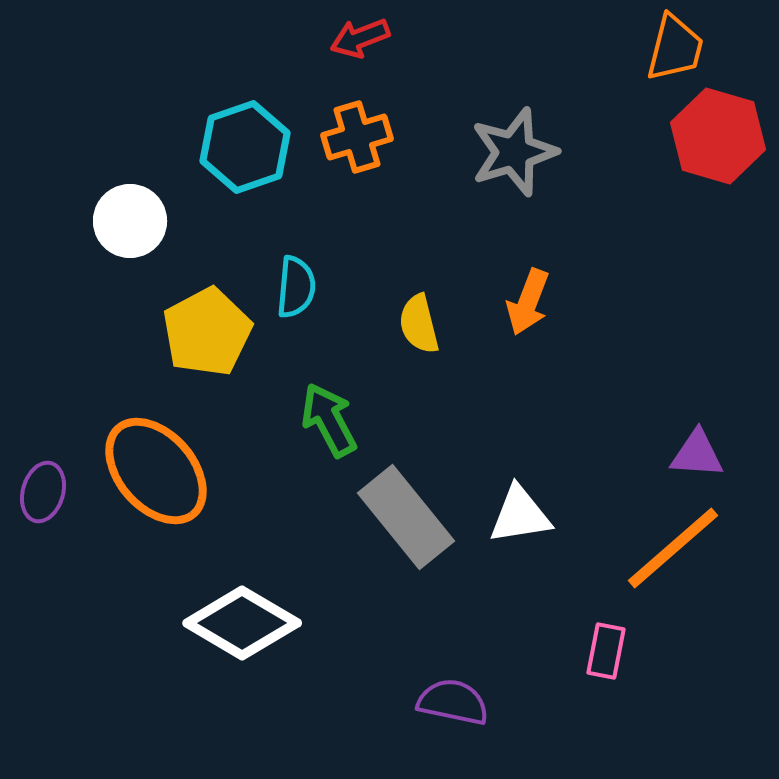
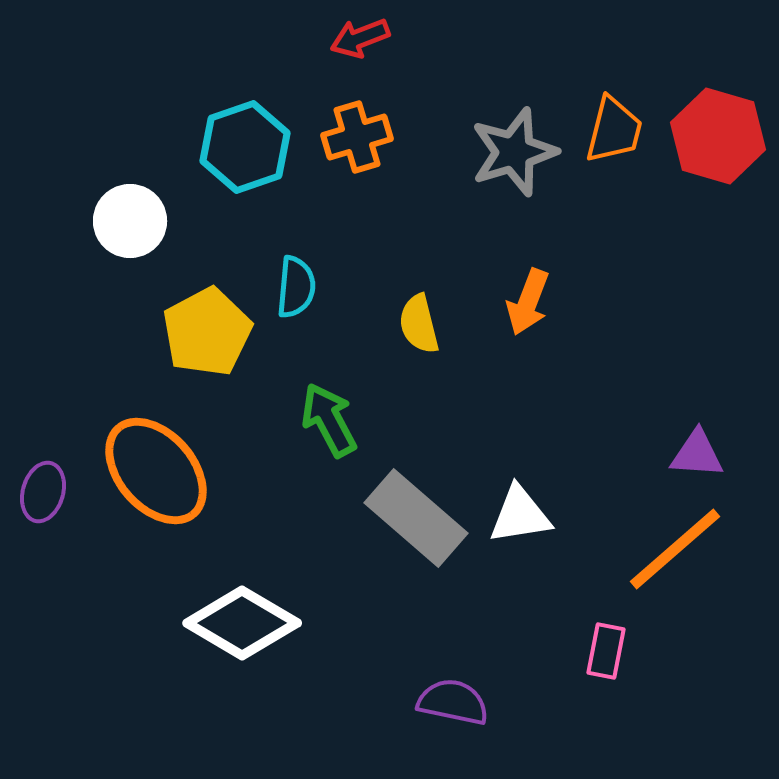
orange trapezoid: moved 61 px left, 82 px down
gray rectangle: moved 10 px right, 1 px down; rotated 10 degrees counterclockwise
orange line: moved 2 px right, 1 px down
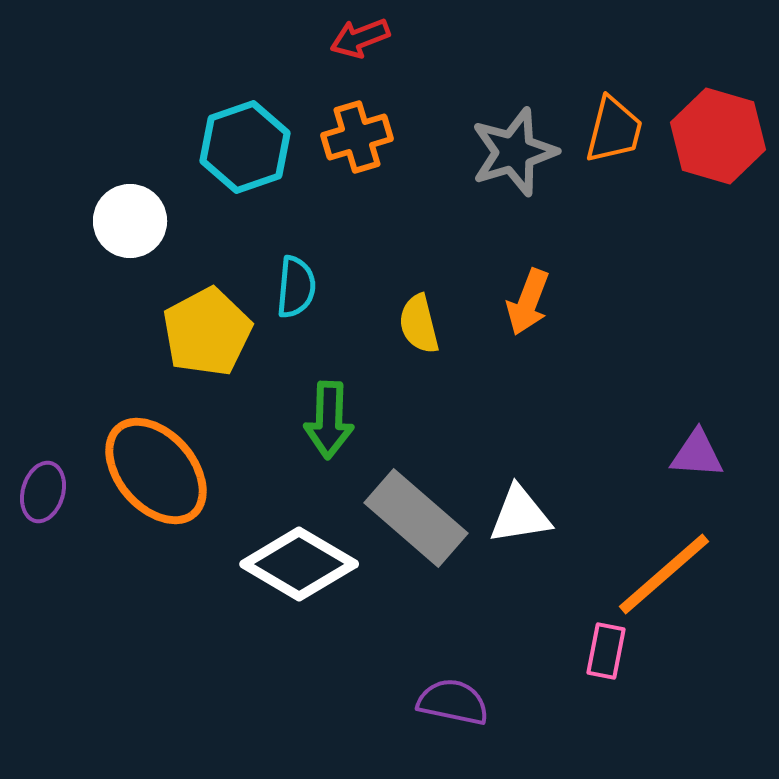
green arrow: rotated 150 degrees counterclockwise
orange line: moved 11 px left, 25 px down
white diamond: moved 57 px right, 59 px up
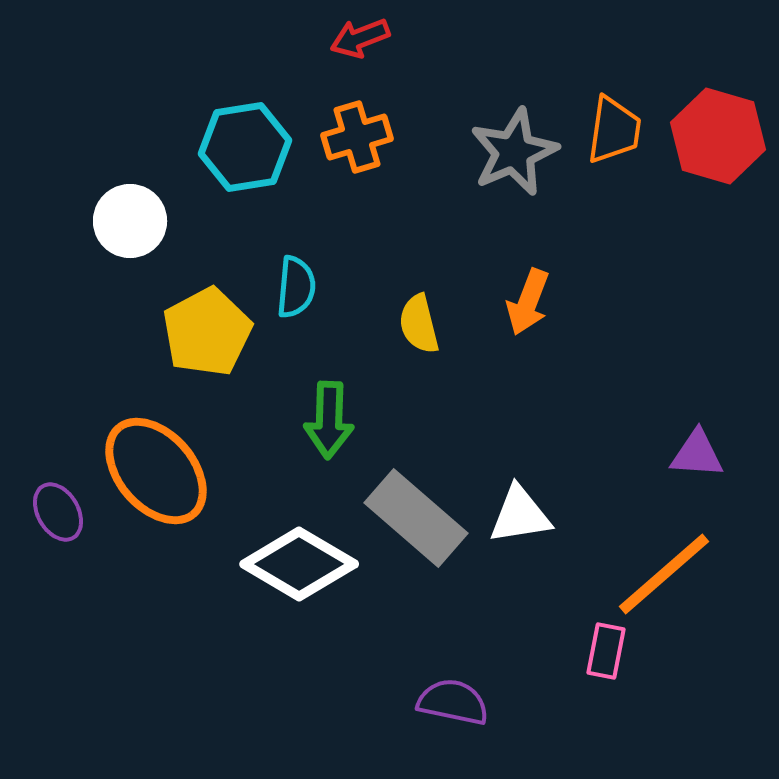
orange trapezoid: rotated 6 degrees counterclockwise
cyan hexagon: rotated 10 degrees clockwise
gray star: rotated 6 degrees counterclockwise
purple ellipse: moved 15 px right, 20 px down; rotated 46 degrees counterclockwise
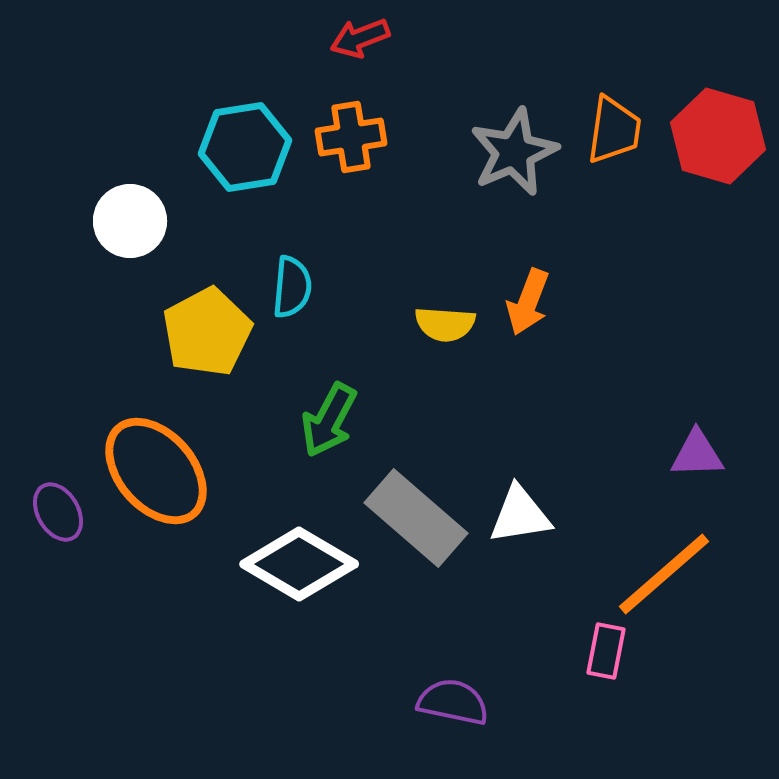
orange cross: moved 6 px left; rotated 8 degrees clockwise
cyan semicircle: moved 4 px left
yellow semicircle: moved 26 px right; rotated 72 degrees counterclockwise
green arrow: rotated 26 degrees clockwise
purple triangle: rotated 6 degrees counterclockwise
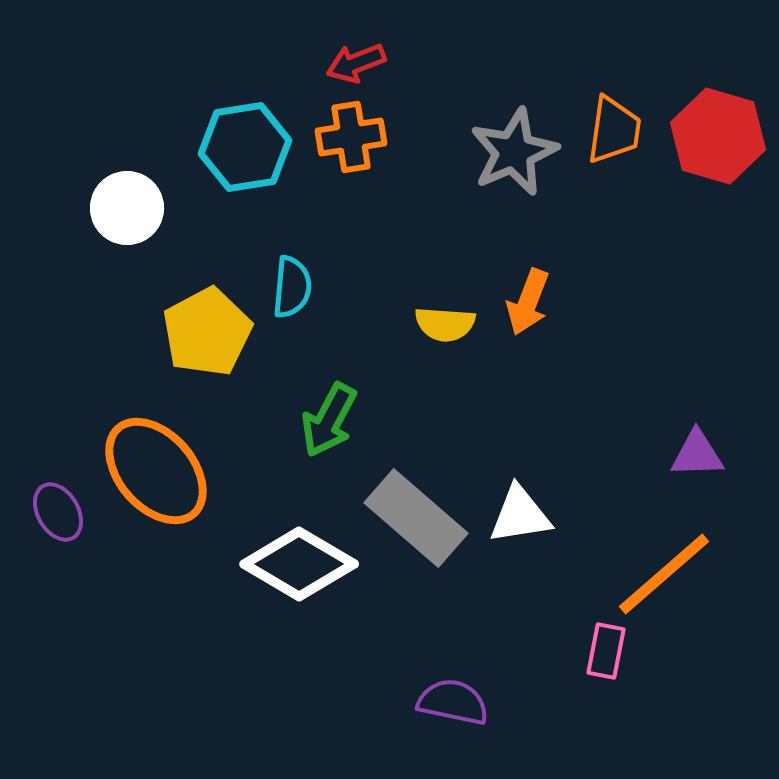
red arrow: moved 4 px left, 25 px down
white circle: moved 3 px left, 13 px up
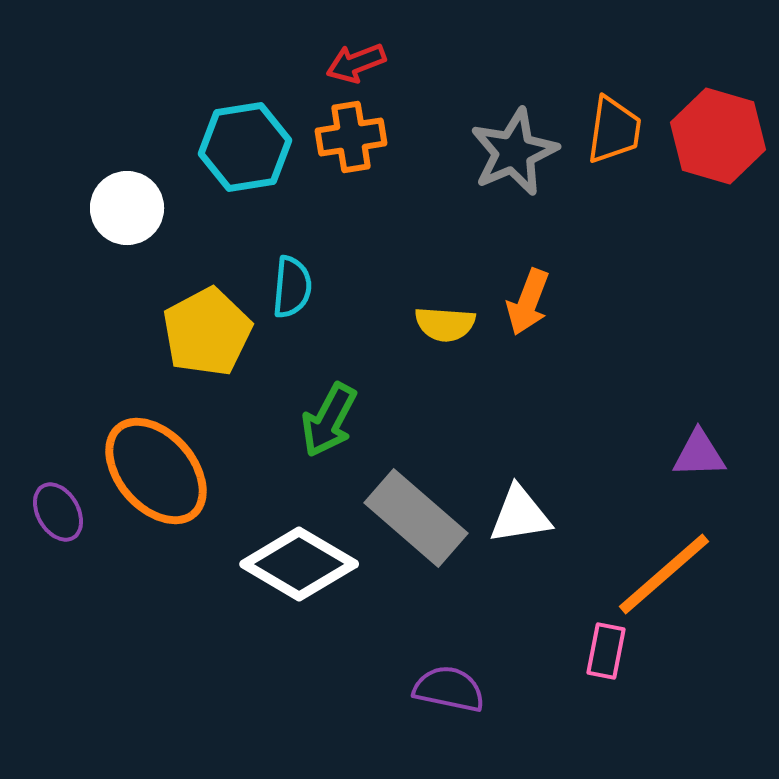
purple triangle: moved 2 px right
purple semicircle: moved 4 px left, 13 px up
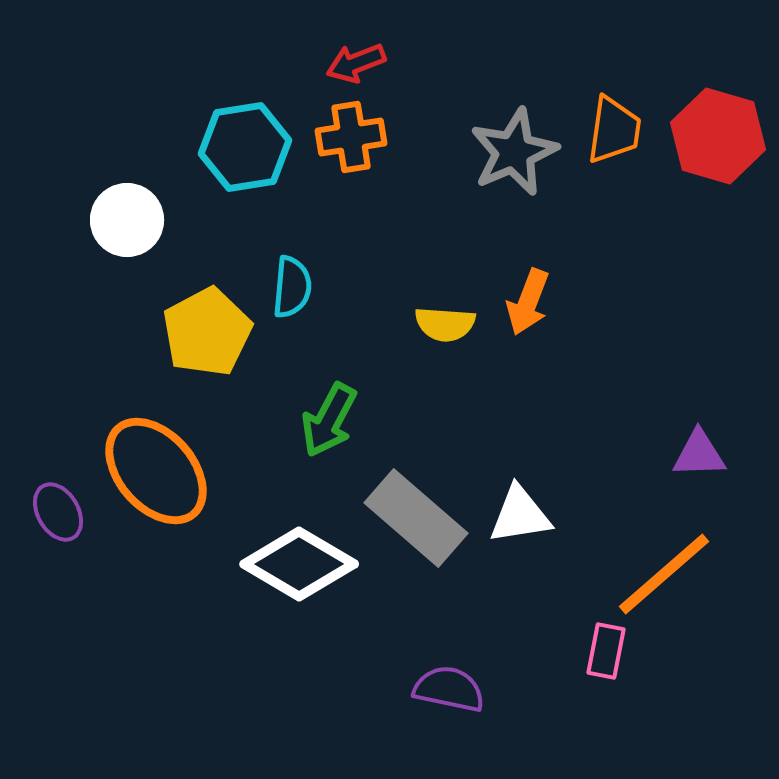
white circle: moved 12 px down
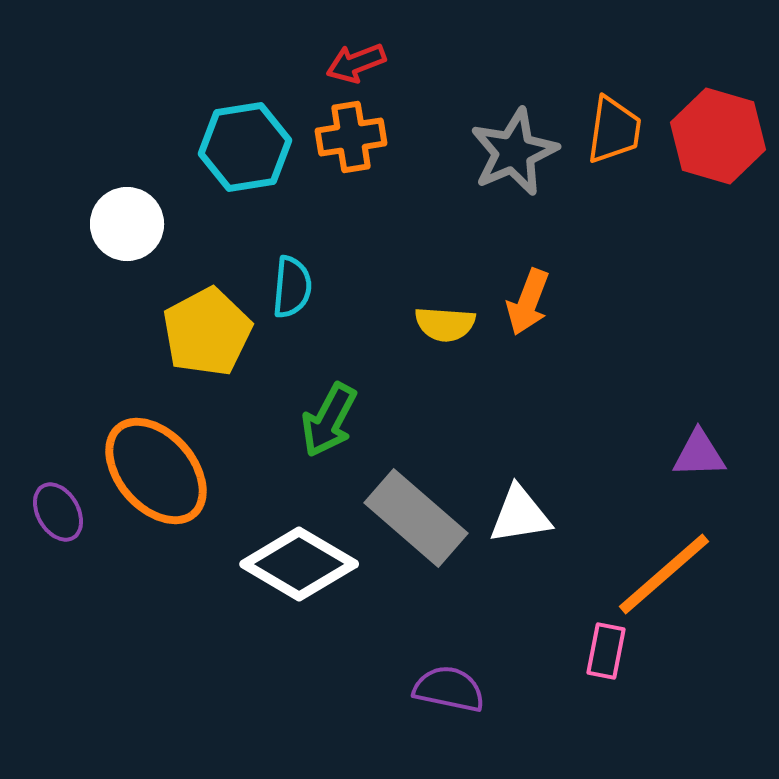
white circle: moved 4 px down
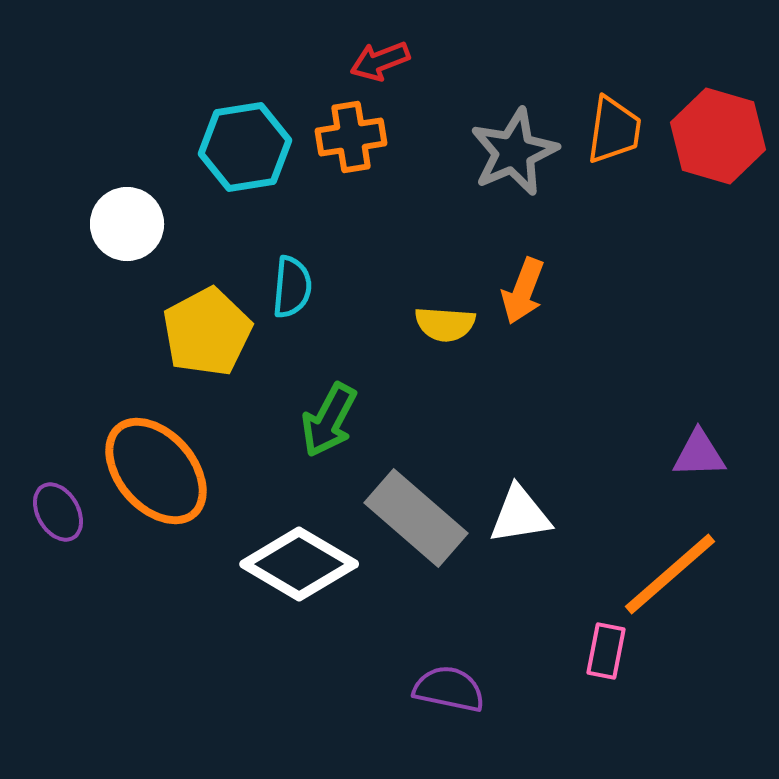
red arrow: moved 24 px right, 2 px up
orange arrow: moved 5 px left, 11 px up
orange line: moved 6 px right
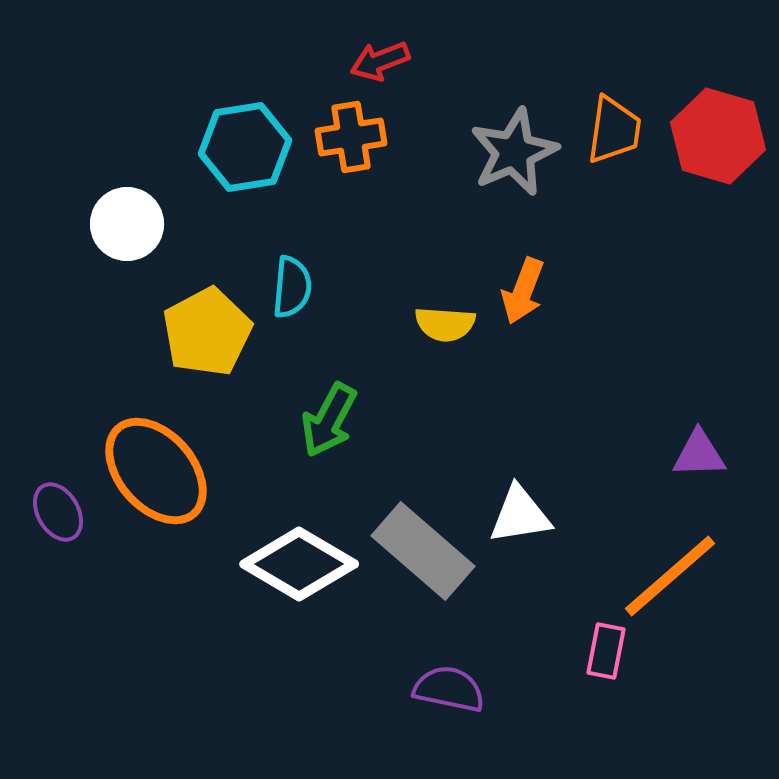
gray rectangle: moved 7 px right, 33 px down
orange line: moved 2 px down
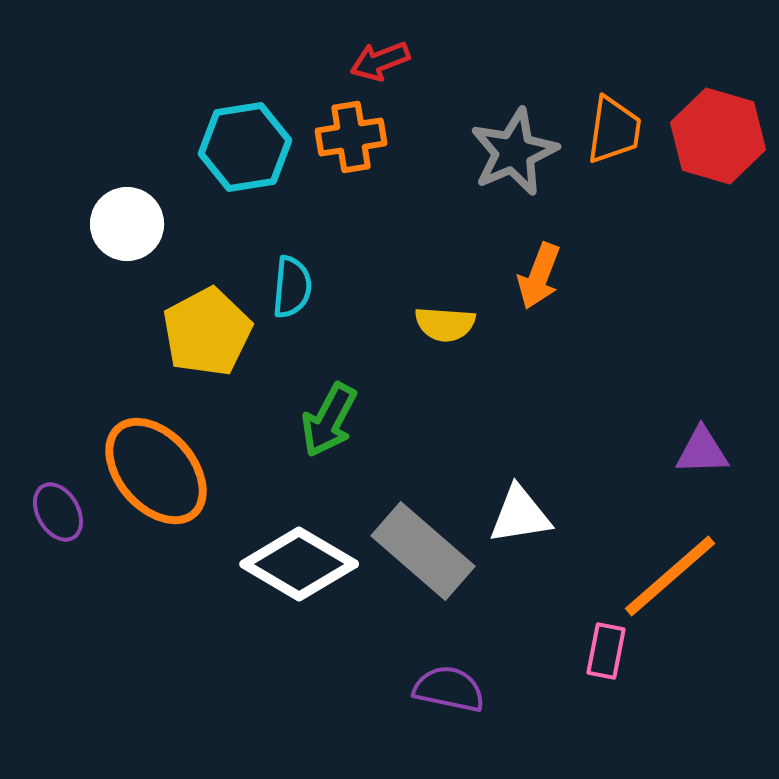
orange arrow: moved 16 px right, 15 px up
purple triangle: moved 3 px right, 3 px up
